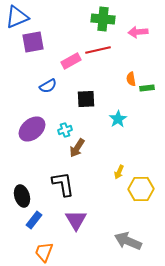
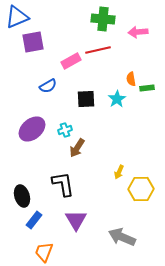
cyan star: moved 1 px left, 20 px up
gray arrow: moved 6 px left, 4 px up
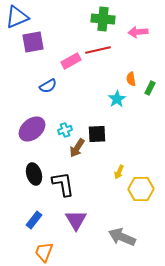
green rectangle: moved 3 px right; rotated 56 degrees counterclockwise
black square: moved 11 px right, 35 px down
black ellipse: moved 12 px right, 22 px up
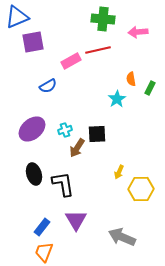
blue rectangle: moved 8 px right, 7 px down
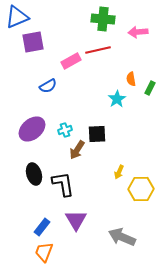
brown arrow: moved 2 px down
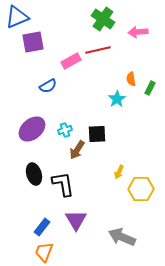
green cross: rotated 30 degrees clockwise
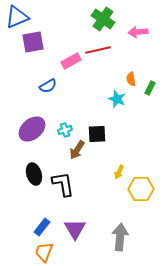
cyan star: rotated 18 degrees counterclockwise
purple triangle: moved 1 px left, 9 px down
gray arrow: moved 2 px left; rotated 72 degrees clockwise
